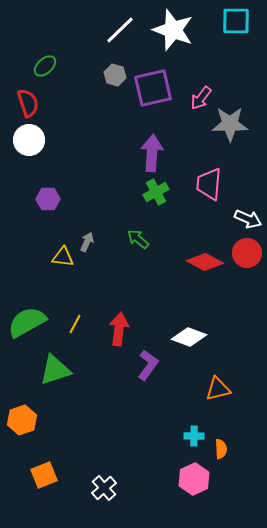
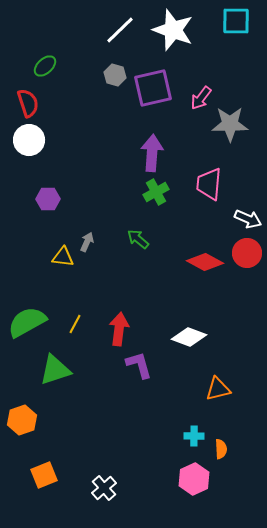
purple L-shape: moved 9 px left; rotated 52 degrees counterclockwise
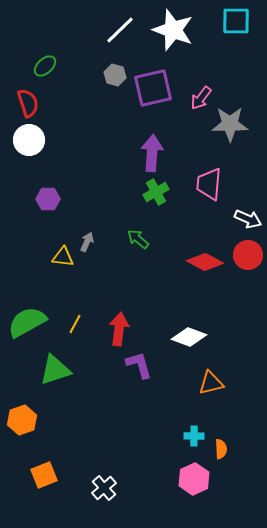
red circle: moved 1 px right, 2 px down
orange triangle: moved 7 px left, 6 px up
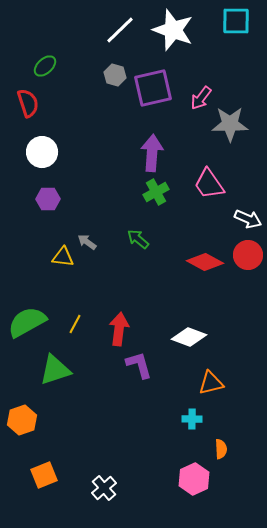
white circle: moved 13 px right, 12 px down
pink trapezoid: rotated 40 degrees counterclockwise
gray arrow: rotated 78 degrees counterclockwise
cyan cross: moved 2 px left, 17 px up
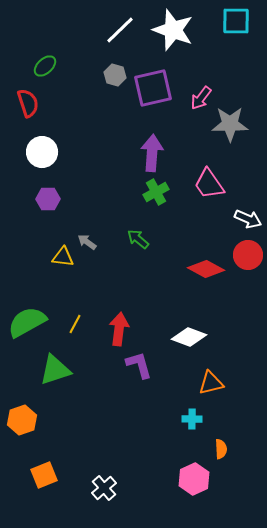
red diamond: moved 1 px right, 7 px down
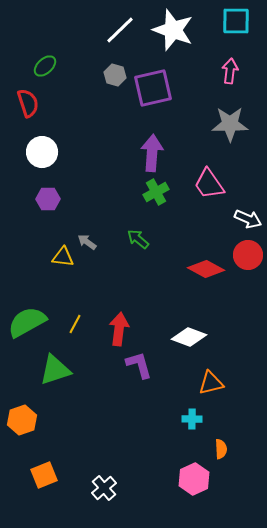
pink arrow: moved 29 px right, 27 px up; rotated 150 degrees clockwise
